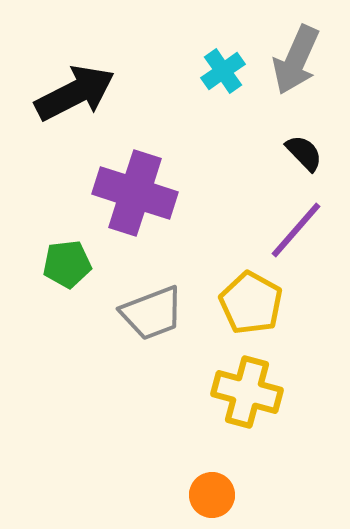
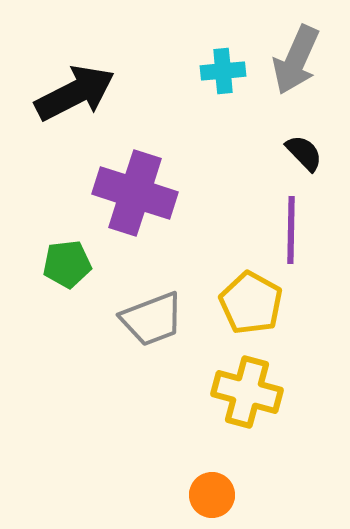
cyan cross: rotated 30 degrees clockwise
purple line: moved 5 px left; rotated 40 degrees counterclockwise
gray trapezoid: moved 6 px down
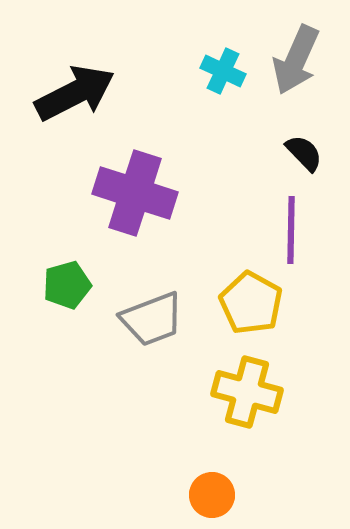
cyan cross: rotated 30 degrees clockwise
green pentagon: moved 21 px down; rotated 9 degrees counterclockwise
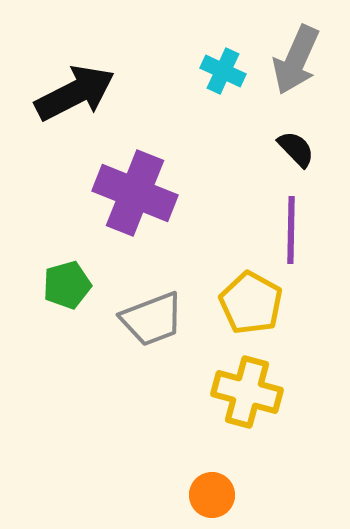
black semicircle: moved 8 px left, 4 px up
purple cross: rotated 4 degrees clockwise
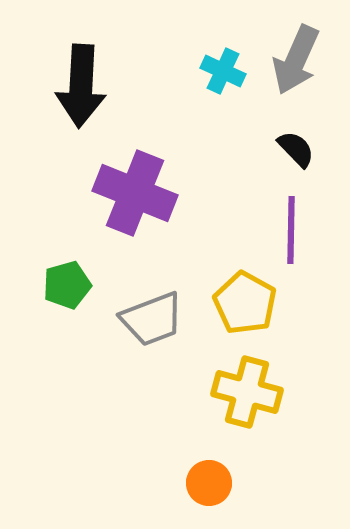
black arrow: moved 6 px right, 7 px up; rotated 120 degrees clockwise
yellow pentagon: moved 6 px left
orange circle: moved 3 px left, 12 px up
